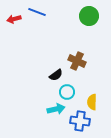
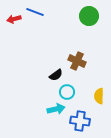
blue line: moved 2 px left
yellow semicircle: moved 7 px right, 6 px up
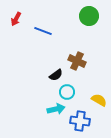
blue line: moved 8 px right, 19 px down
red arrow: moved 2 px right; rotated 48 degrees counterclockwise
yellow semicircle: moved 4 px down; rotated 119 degrees clockwise
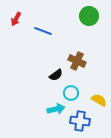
cyan circle: moved 4 px right, 1 px down
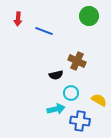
red arrow: moved 2 px right; rotated 24 degrees counterclockwise
blue line: moved 1 px right
black semicircle: rotated 24 degrees clockwise
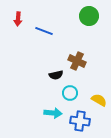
cyan circle: moved 1 px left
cyan arrow: moved 3 px left, 4 px down; rotated 18 degrees clockwise
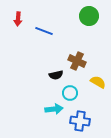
yellow semicircle: moved 1 px left, 18 px up
cyan arrow: moved 1 px right, 4 px up; rotated 12 degrees counterclockwise
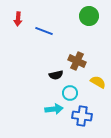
blue cross: moved 2 px right, 5 px up
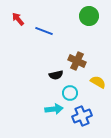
red arrow: rotated 136 degrees clockwise
blue cross: rotated 30 degrees counterclockwise
